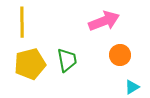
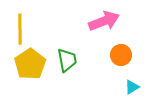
yellow line: moved 2 px left, 7 px down
orange circle: moved 1 px right
yellow pentagon: rotated 20 degrees counterclockwise
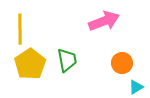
orange circle: moved 1 px right, 8 px down
cyan triangle: moved 4 px right
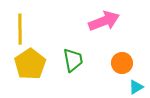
green trapezoid: moved 6 px right
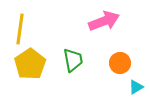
yellow line: rotated 8 degrees clockwise
orange circle: moved 2 px left
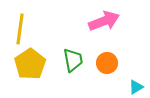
orange circle: moved 13 px left
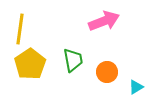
orange circle: moved 9 px down
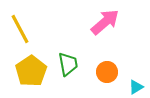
pink arrow: moved 1 px right, 1 px down; rotated 20 degrees counterclockwise
yellow line: rotated 36 degrees counterclockwise
green trapezoid: moved 5 px left, 4 px down
yellow pentagon: moved 1 px right, 7 px down
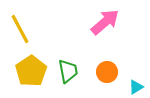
green trapezoid: moved 7 px down
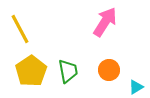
pink arrow: rotated 16 degrees counterclockwise
orange circle: moved 2 px right, 2 px up
